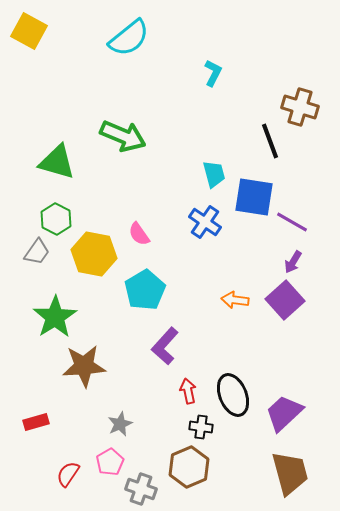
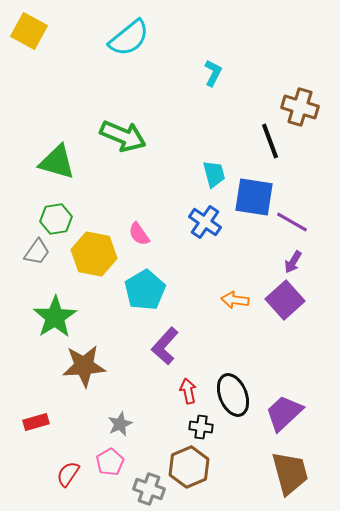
green hexagon: rotated 24 degrees clockwise
gray cross: moved 8 px right
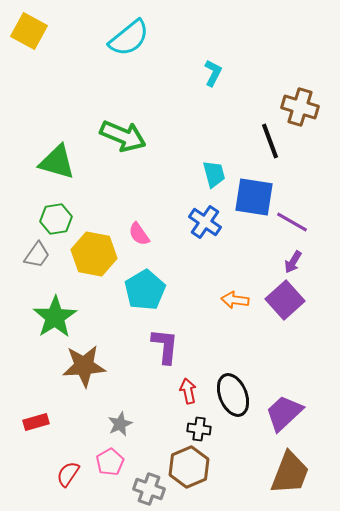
gray trapezoid: moved 3 px down
purple L-shape: rotated 144 degrees clockwise
black cross: moved 2 px left, 2 px down
brown trapezoid: rotated 36 degrees clockwise
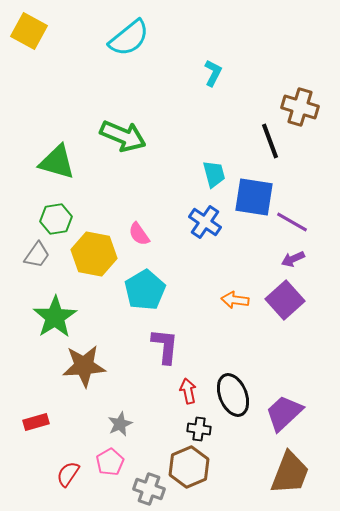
purple arrow: moved 3 px up; rotated 35 degrees clockwise
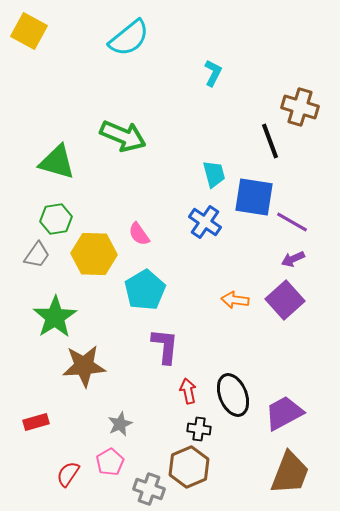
yellow hexagon: rotated 9 degrees counterclockwise
purple trapezoid: rotated 15 degrees clockwise
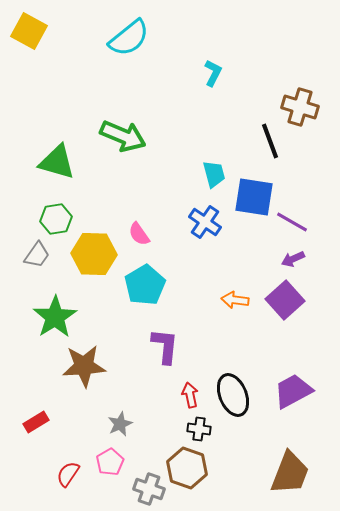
cyan pentagon: moved 5 px up
red arrow: moved 2 px right, 4 px down
purple trapezoid: moved 9 px right, 22 px up
red rectangle: rotated 15 degrees counterclockwise
brown hexagon: moved 2 px left, 1 px down; rotated 18 degrees counterclockwise
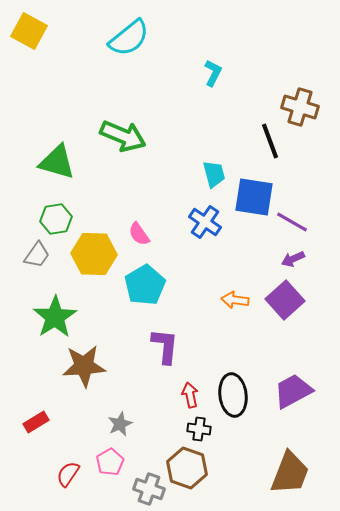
black ellipse: rotated 15 degrees clockwise
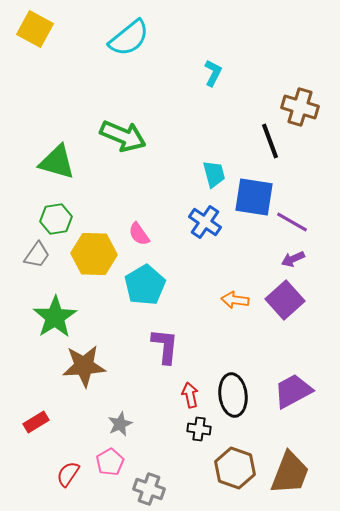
yellow square: moved 6 px right, 2 px up
brown hexagon: moved 48 px right
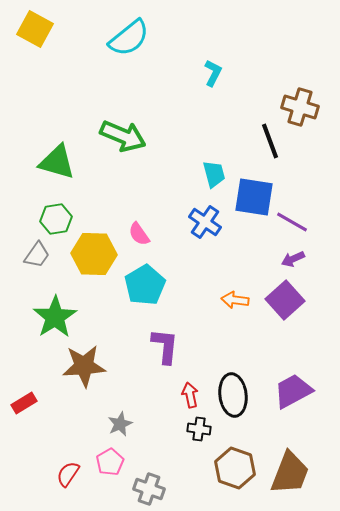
red rectangle: moved 12 px left, 19 px up
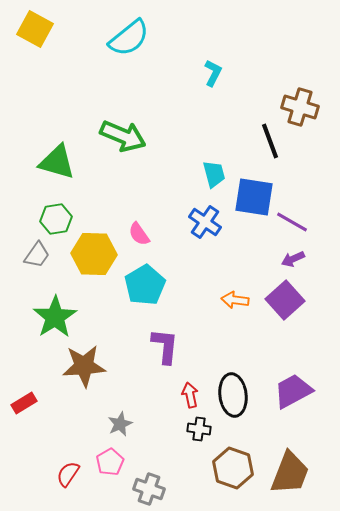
brown hexagon: moved 2 px left
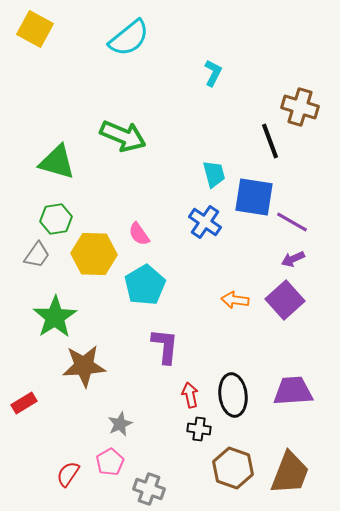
purple trapezoid: rotated 24 degrees clockwise
